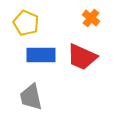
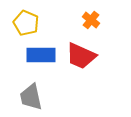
orange cross: moved 2 px down
red trapezoid: moved 1 px left, 1 px up
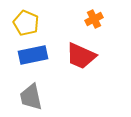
orange cross: moved 3 px right, 1 px up; rotated 24 degrees clockwise
blue rectangle: moved 8 px left; rotated 12 degrees counterclockwise
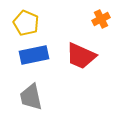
orange cross: moved 7 px right
blue rectangle: moved 1 px right
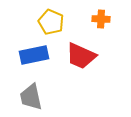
orange cross: rotated 30 degrees clockwise
yellow pentagon: moved 25 px right, 1 px up
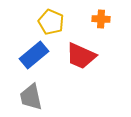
blue rectangle: rotated 28 degrees counterclockwise
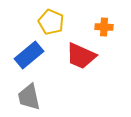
orange cross: moved 3 px right, 8 px down
blue rectangle: moved 5 px left
gray trapezoid: moved 2 px left
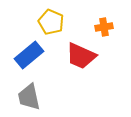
orange cross: rotated 12 degrees counterclockwise
